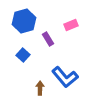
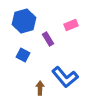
blue square: rotated 16 degrees counterclockwise
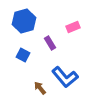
pink rectangle: moved 2 px right, 2 px down
purple rectangle: moved 2 px right, 4 px down
brown arrow: rotated 40 degrees counterclockwise
